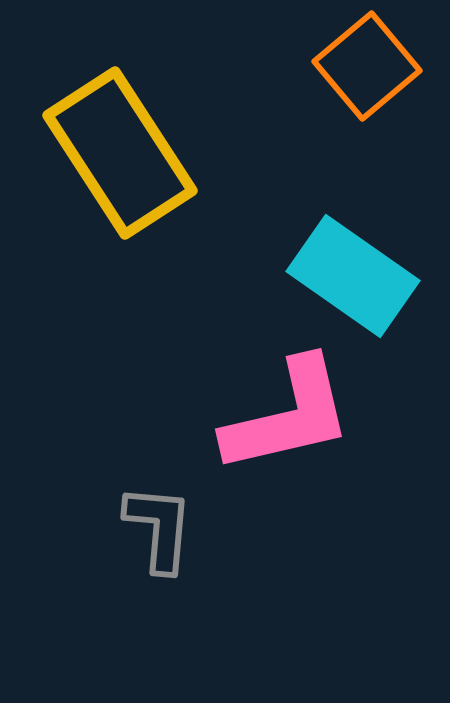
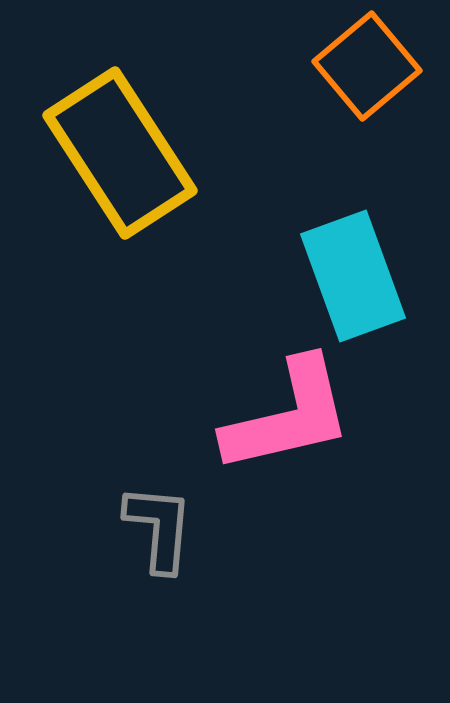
cyan rectangle: rotated 35 degrees clockwise
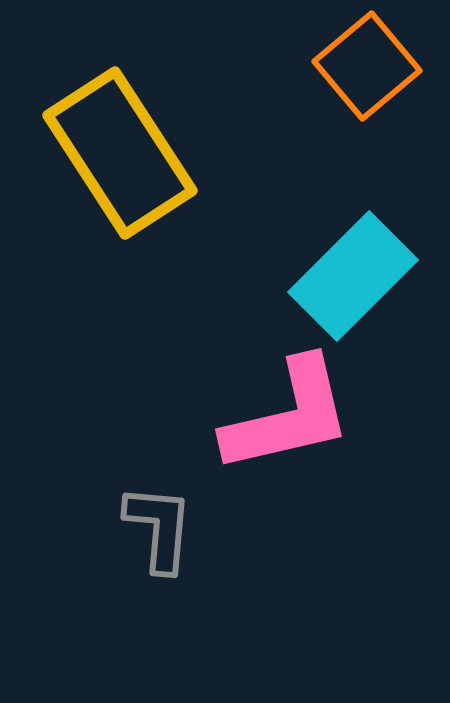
cyan rectangle: rotated 65 degrees clockwise
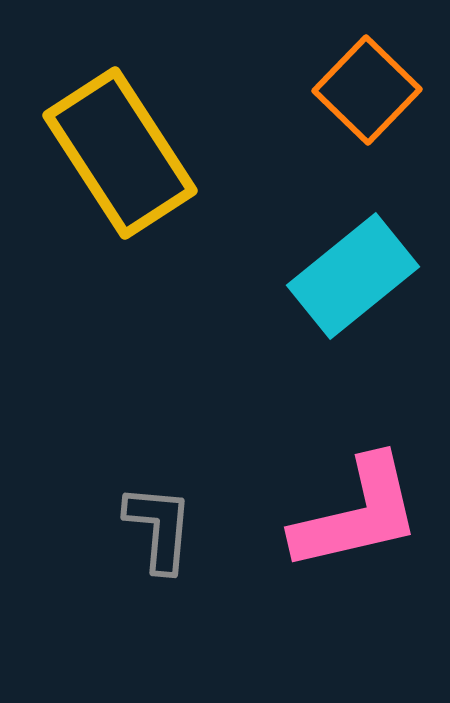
orange square: moved 24 px down; rotated 6 degrees counterclockwise
cyan rectangle: rotated 6 degrees clockwise
pink L-shape: moved 69 px right, 98 px down
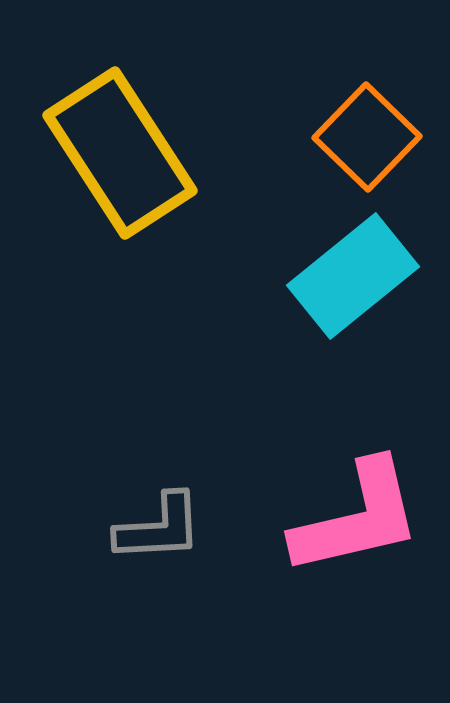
orange square: moved 47 px down
pink L-shape: moved 4 px down
gray L-shape: rotated 82 degrees clockwise
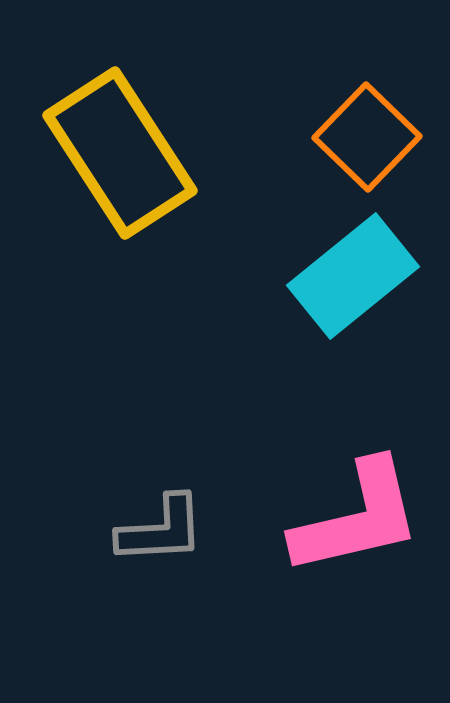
gray L-shape: moved 2 px right, 2 px down
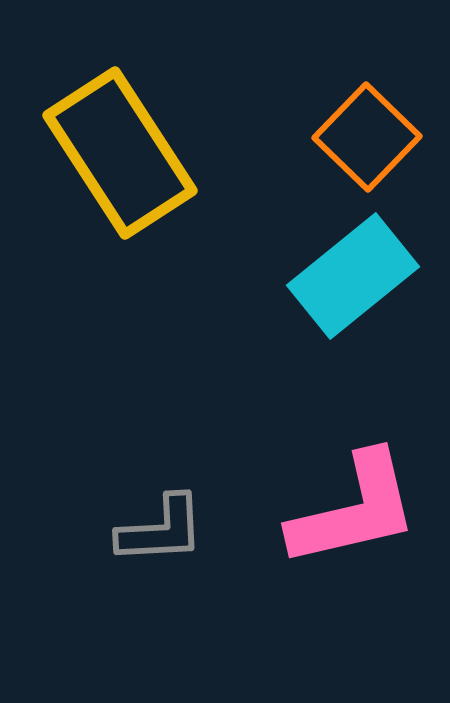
pink L-shape: moved 3 px left, 8 px up
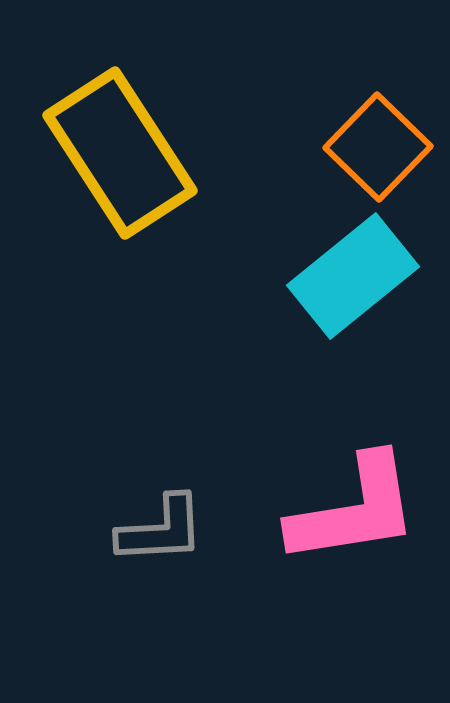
orange square: moved 11 px right, 10 px down
pink L-shape: rotated 4 degrees clockwise
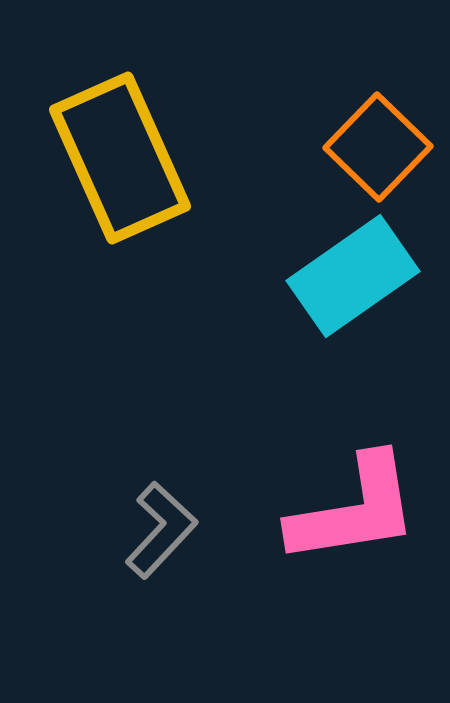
yellow rectangle: moved 5 px down; rotated 9 degrees clockwise
cyan rectangle: rotated 4 degrees clockwise
gray L-shape: rotated 44 degrees counterclockwise
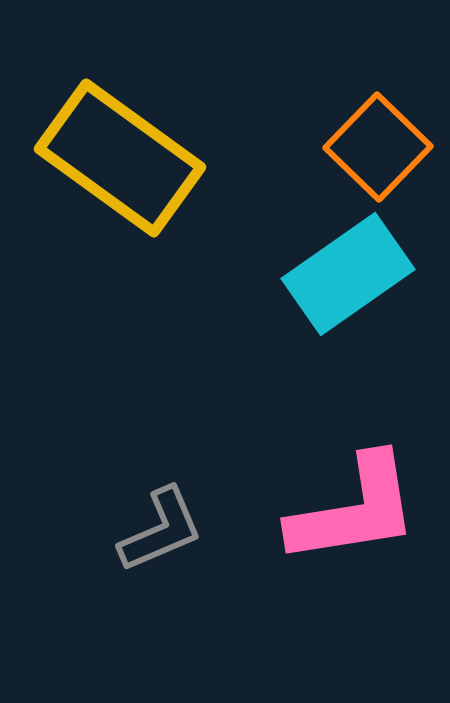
yellow rectangle: rotated 30 degrees counterclockwise
cyan rectangle: moved 5 px left, 2 px up
gray L-shape: rotated 24 degrees clockwise
